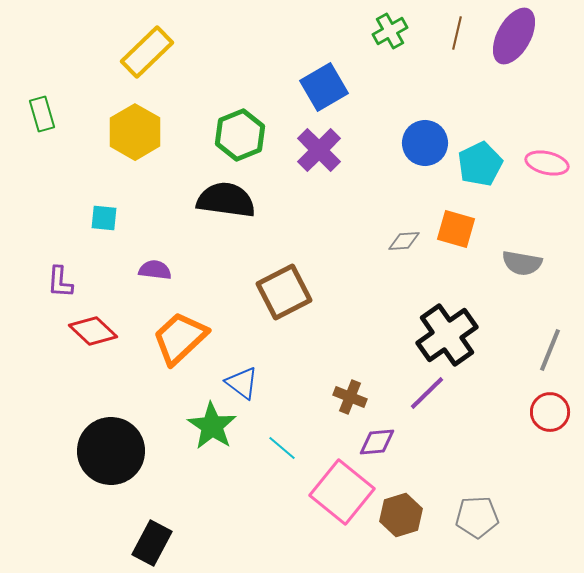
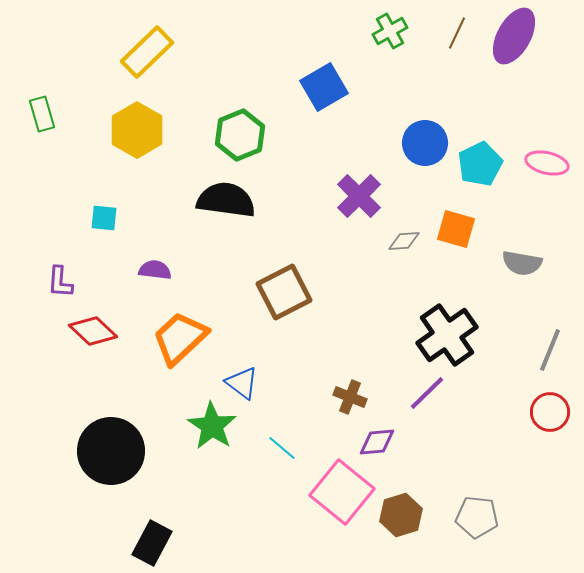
brown line: rotated 12 degrees clockwise
yellow hexagon: moved 2 px right, 2 px up
purple cross: moved 40 px right, 46 px down
gray pentagon: rotated 9 degrees clockwise
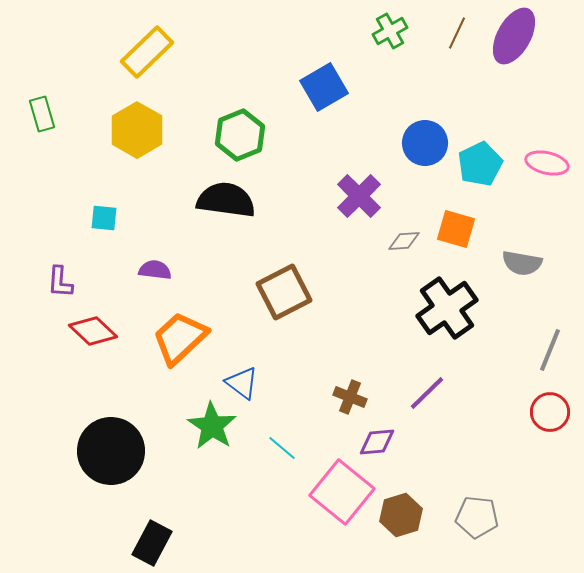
black cross: moved 27 px up
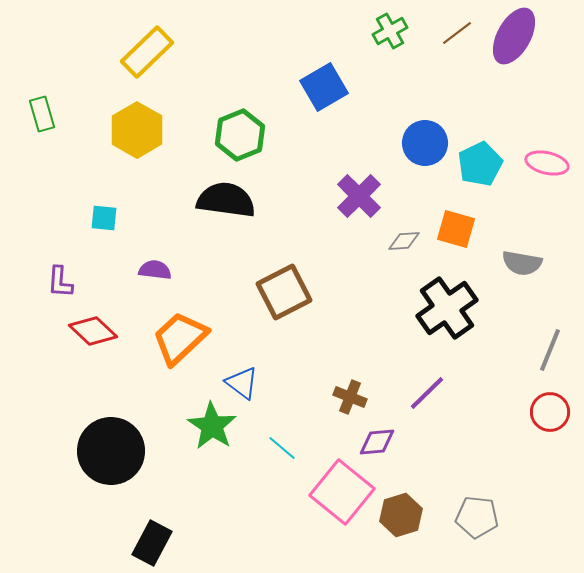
brown line: rotated 28 degrees clockwise
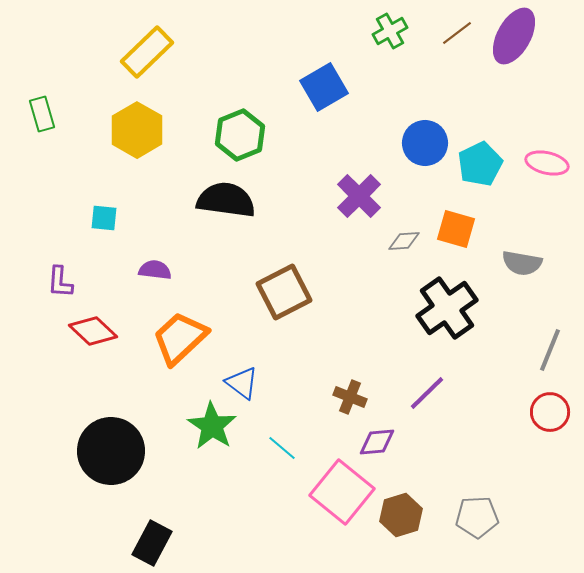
gray pentagon: rotated 9 degrees counterclockwise
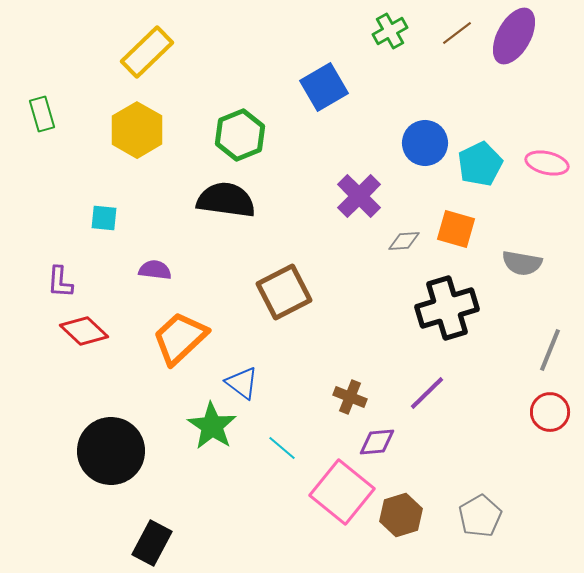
black cross: rotated 18 degrees clockwise
red diamond: moved 9 px left
gray pentagon: moved 3 px right, 1 px up; rotated 27 degrees counterclockwise
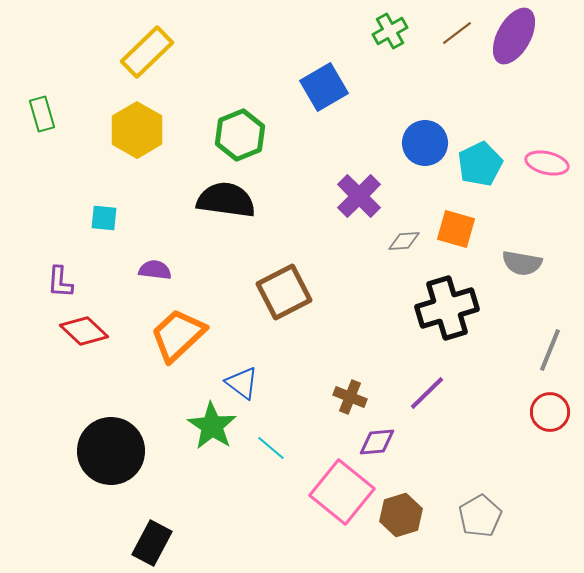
orange trapezoid: moved 2 px left, 3 px up
cyan line: moved 11 px left
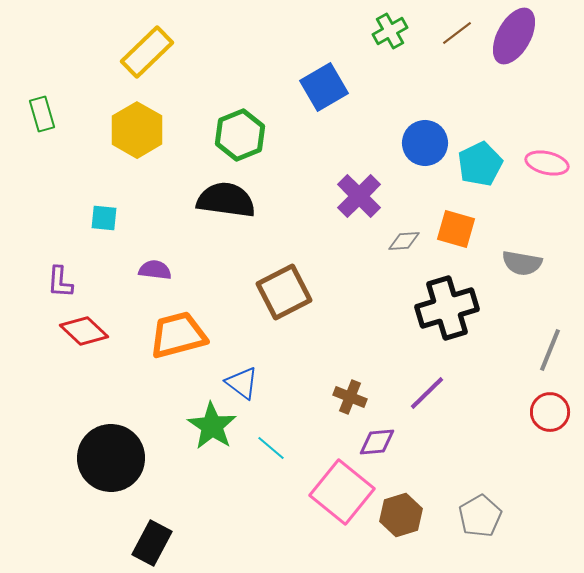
orange trapezoid: rotated 28 degrees clockwise
black circle: moved 7 px down
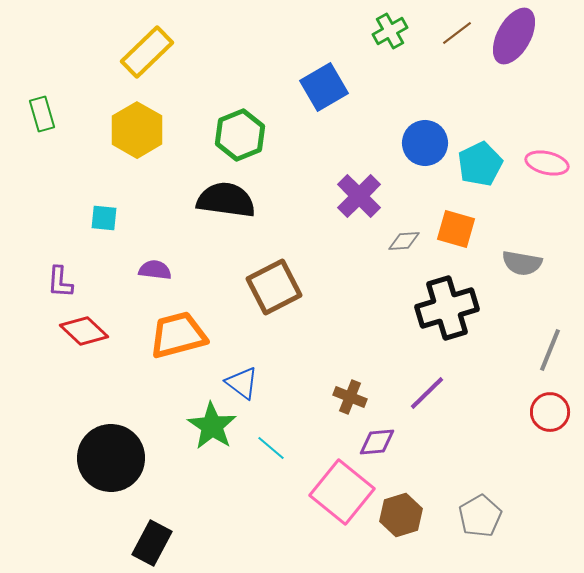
brown square: moved 10 px left, 5 px up
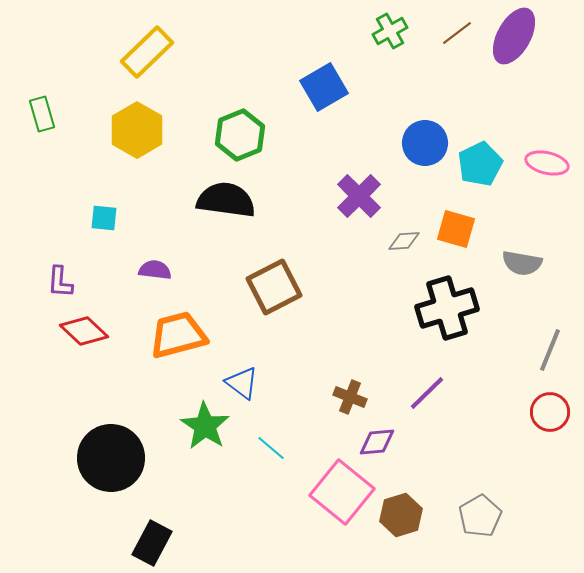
green star: moved 7 px left
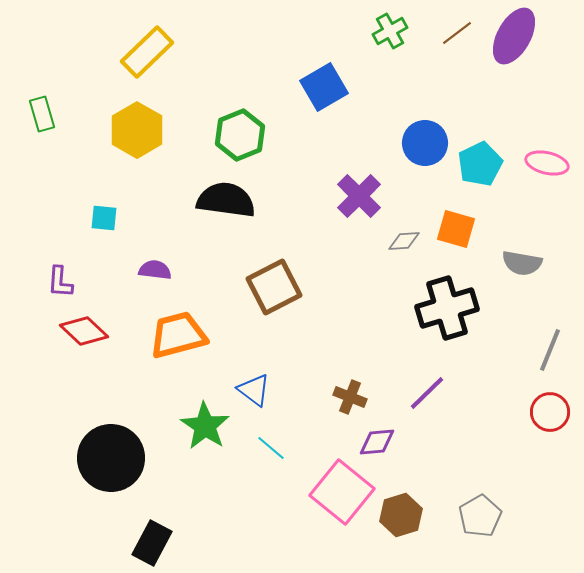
blue triangle: moved 12 px right, 7 px down
